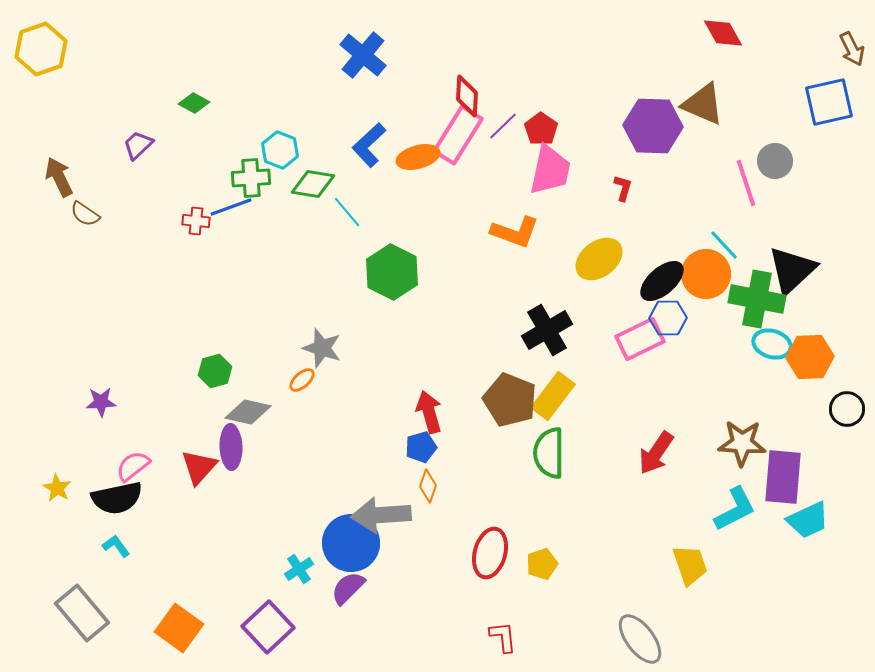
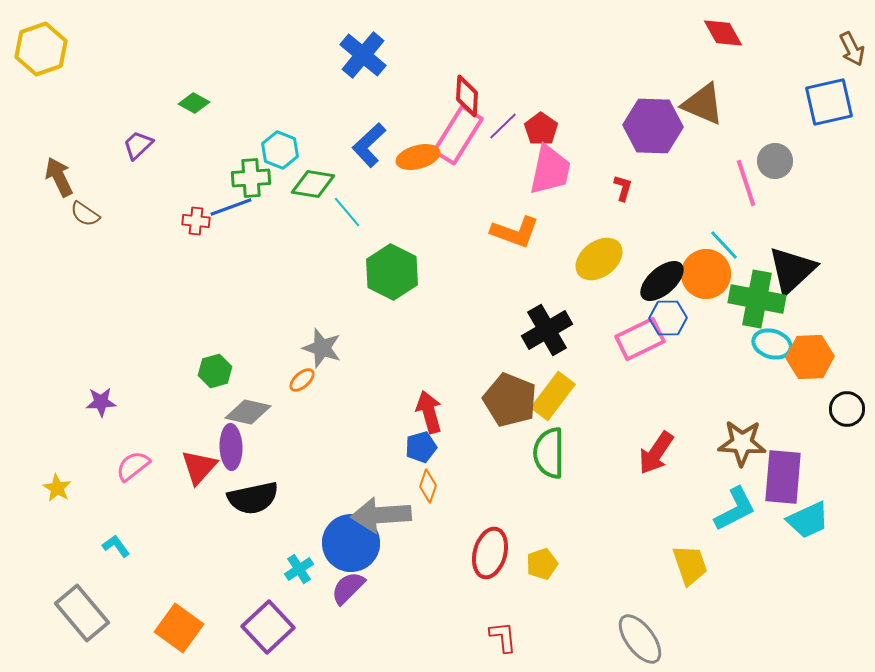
black semicircle at (117, 498): moved 136 px right
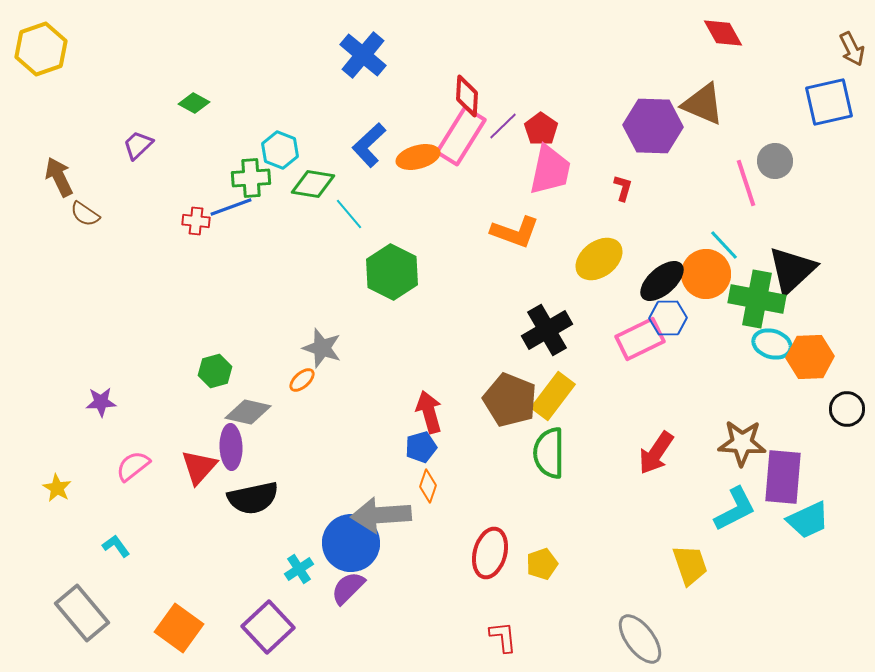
pink rectangle at (458, 135): moved 3 px right, 1 px down
cyan line at (347, 212): moved 2 px right, 2 px down
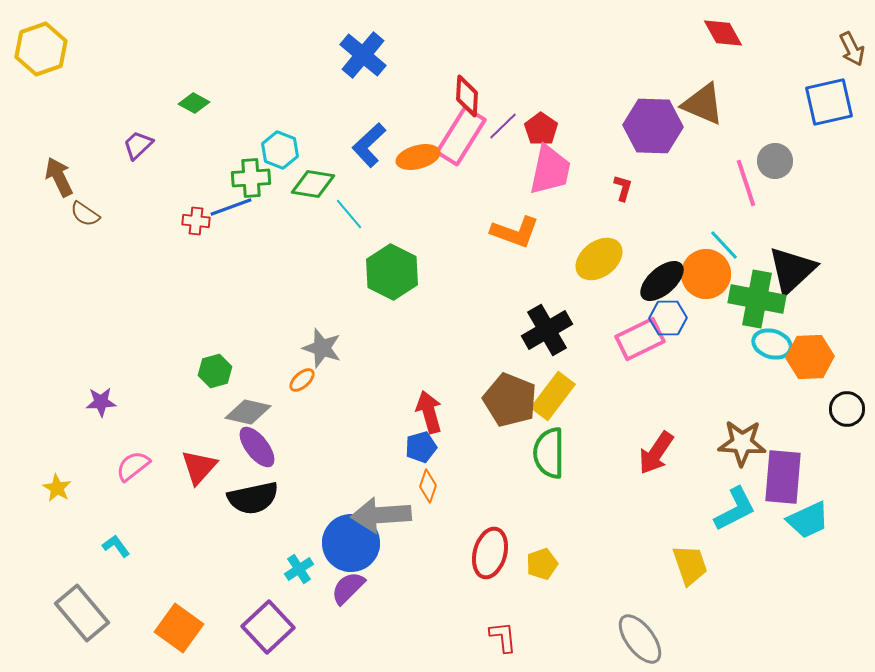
purple ellipse at (231, 447): moved 26 px right; rotated 36 degrees counterclockwise
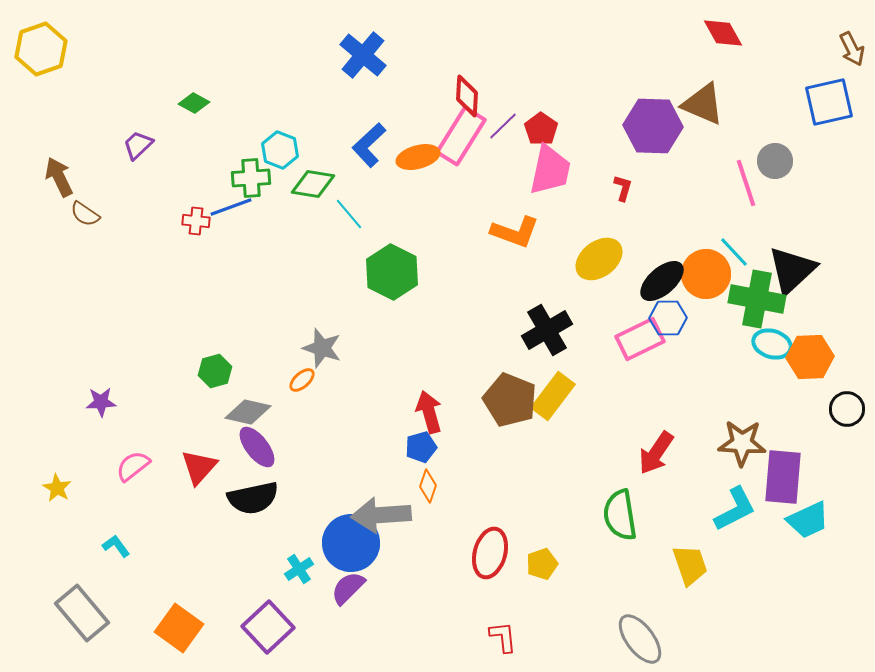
cyan line at (724, 245): moved 10 px right, 7 px down
green semicircle at (549, 453): moved 71 px right, 62 px down; rotated 9 degrees counterclockwise
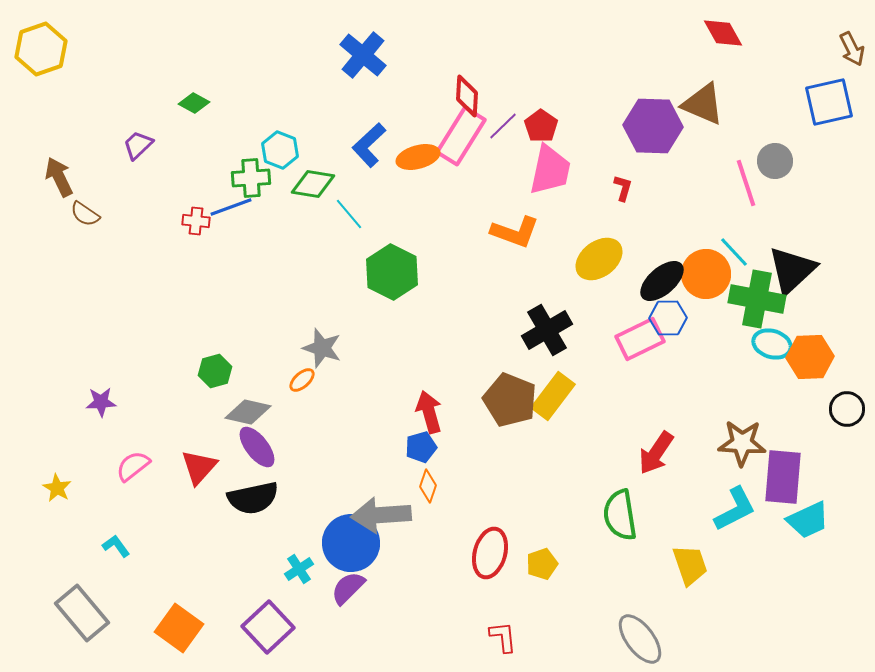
red pentagon at (541, 129): moved 3 px up
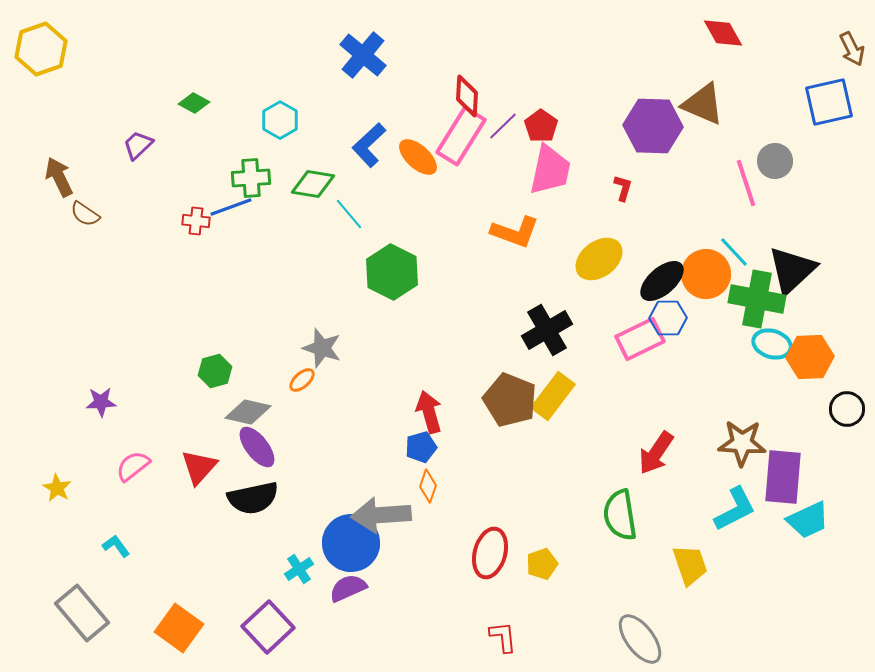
cyan hexagon at (280, 150): moved 30 px up; rotated 9 degrees clockwise
orange ellipse at (418, 157): rotated 57 degrees clockwise
purple semicircle at (348, 588): rotated 21 degrees clockwise
